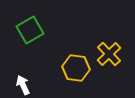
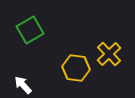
white arrow: rotated 18 degrees counterclockwise
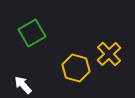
green square: moved 2 px right, 3 px down
yellow hexagon: rotated 8 degrees clockwise
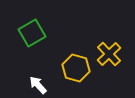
white arrow: moved 15 px right
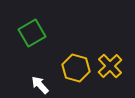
yellow cross: moved 1 px right, 12 px down
white arrow: moved 2 px right
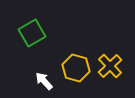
white arrow: moved 4 px right, 4 px up
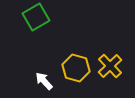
green square: moved 4 px right, 16 px up
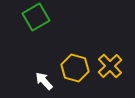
yellow hexagon: moved 1 px left
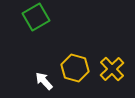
yellow cross: moved 2 px right, 3 px down
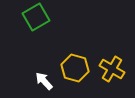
yellow cross: rotated 15 degrees counterclockwise
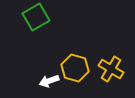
yellow cross: moved 1 px left
white arrow: moved 5 px right; rotated 66 degrees counterclockwise
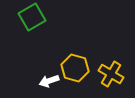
green square: moved 4 px left
yellow cross: moved 5 px down
